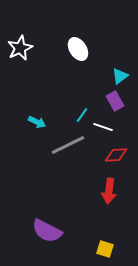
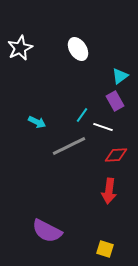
gray line: moved 1 px right, 1 px down
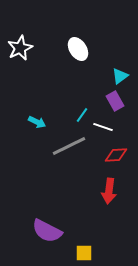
yellow square: moved 21 px left, 4 px down; rotated 18 degrees counterclockwise
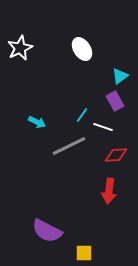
white ellipse: moved 4 px right
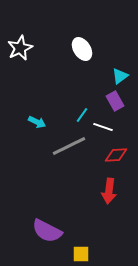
yellow square: moved 3 px left, 1 px down
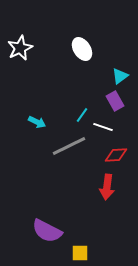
red arrow: moved 2 px left, 4 px up
yellow square: moved 1 px left, 1 px up
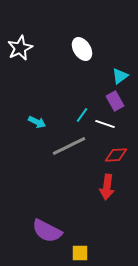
white line: moved 2 px right, 3 px up
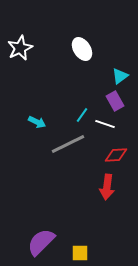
gray line: moved 1 px left, 2 px up
purple semicircle: moved 6 px left, 11 px down; rotated 108 degrees clockwise
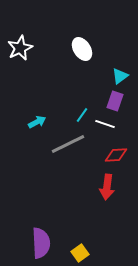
purple rectangle: rotated 48 degrees clockwise
cyan arrow: rotated 54 degrees counterclockwise
purple semicircle: moved 1 px down; rotated 132 degrees clockwise
yellow square: rotated 36 degrees counterclockwise
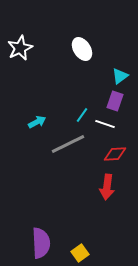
red diamond: moved 1 px left, 1 px up
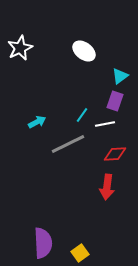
white ellipse: moved 2 px right, 2 px down; rotated 20 degrees counterclockwise
white line: rotated 30 degrees counterclockwise
purple semicircle: moved 2 px right
